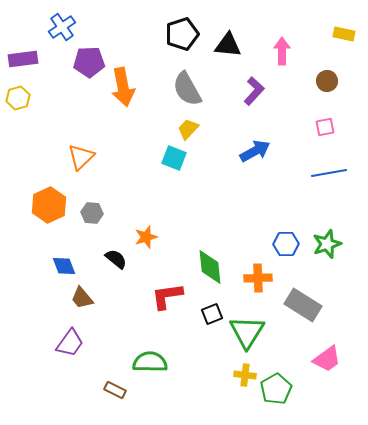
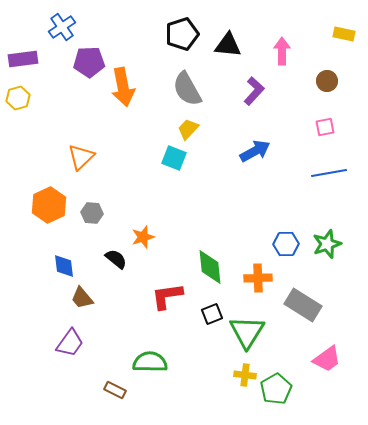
orange star: moved 3 px left
blue diamond: rotated 15 degrees clockwise
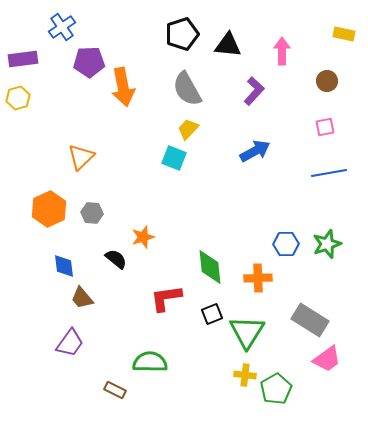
orange hexagon: moved 4 px down
red L-shape: moved 1 px left, 2 px down
gray rectangle: moved 7 px right, 15 px down
